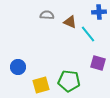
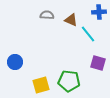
brown triangle: moved 1 px right, 2 px up
blue circle: moved 3 px left, 5 px up
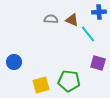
gray semicircle: moved 4 px right, 4 px down
brown triangle: moved 1 px right
blue circle: moved 1 px left
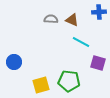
cyan line: moved 7 px left, 8 px down; rotated 24 degrees counterclockwise
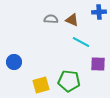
purple square: moved 1 px down; rotated 14 degrees counterclockwise
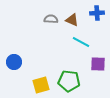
blue cross: moved 2 px left, 1 px down
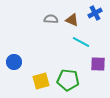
blue cross: moved 2 px left; rotated 24 degrees counterclockwise
green pentagon: moved 1 px left, 1 px up
yellow square: moved 4 px up
